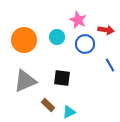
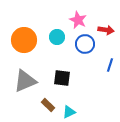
blue line: rotated 48 degrees clockwise
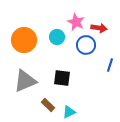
pink star: moved 2 px left, 2 px down
red arrow: moved 7 px left, 2 px up
blue circle: moved 1 px right, 1 px down
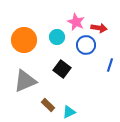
black square: moved 9 px up; rotated 30 degrees clockwise
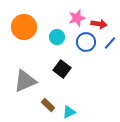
pink star: moved 1 px right, 4 px up; rotated 30 degrees clockwise
red arrow: moved 4 px up
orange circle: moved 13 px up
blue circle: moved 3 px up
blue line: moved 22 px up; rotated 24 degrees clockwise
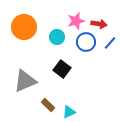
pink star: moved 1 px left, 3 px down
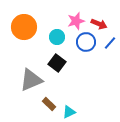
red arrow: rotated 14 degrees clockwise
black square: moved 5 px left, 6 px up
gray triangle: moved 6 px right, 1 px up
brown rectangle: moved 1 px right, 1 px up
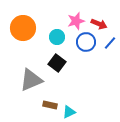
orange circle: moved 1 px left, 1 px down
brown rectangle: moved 1 px right, 1 px down; rotated 32 degrees counterclockwise
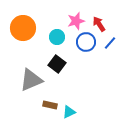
red arrow: rotated 147 degrees counterclockwise
black square: moved 1 px down
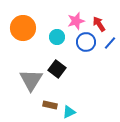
black square: moved 5 px down
gray triangle: rotated 35 degrees counterclockwise
